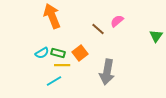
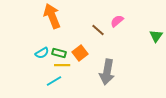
brown line: moved 1 px down
green rectangle: moved 1 px right
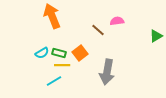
pink semicircle: rotated 32 degrees clockwise
green triangle: rotated 24 degrees clockwise
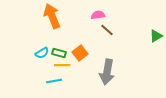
pink semicircle: moved 19 px left, 6 px up
brown line: moved 9 px right
cyan line: rotated 21 degrees clockwise
